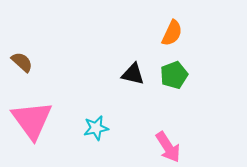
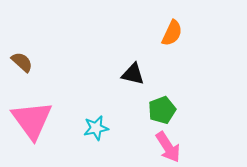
green pentagon: moved 12 px left, 35 px down
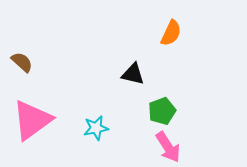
orange semicircle: moved 1 px left
green pentagon: moved 1 px down
pink triangle: rotated 30 degrees clockwise
